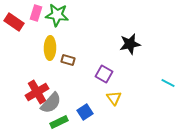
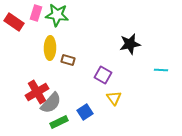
purple square: moved 1 px left, 1 px down
cyan line: moved 7 px left, 13 px up; rotated 24 degrees counterclockwise
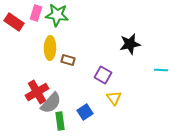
green rectangle: moved 1 px right, 1 px up; rotated 72 degrees counterclockwise
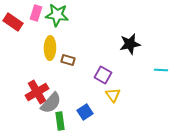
red rectangle: moved 1 px left
yellow triangle: moved 1 px left, 3 px up
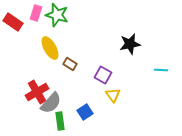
green star: rotated 10 degrees clockwise
yellow ellipse: rotated 30 degrees counterclockwise
brown rectangle: moved 2 px right, 4 px down; rotated 16 degrees clockwise
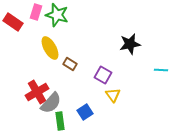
pink rectangle: moved 1 px up
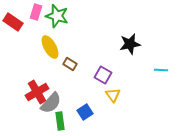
green star: moved 1 px down
yellow ellipse: moved 1 px up
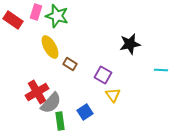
red rectangle: moved 2 px up
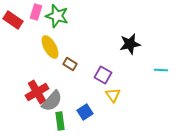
gray semicircle: moved 1 px right, 2 px up
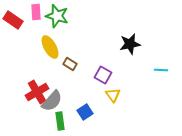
pink rectangle: rotated 21 degrees counterclockwise
